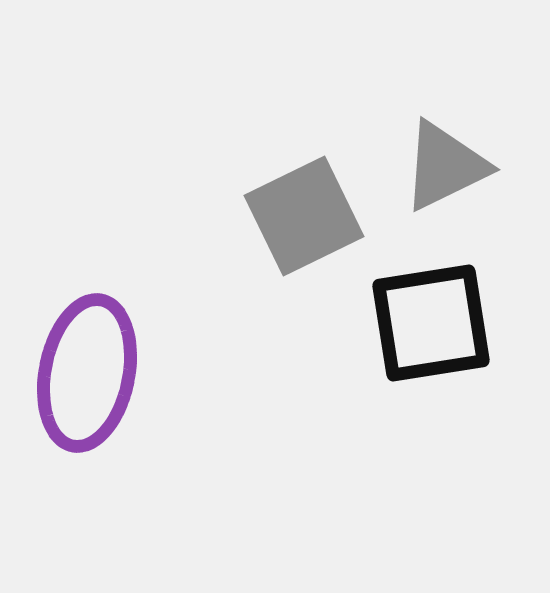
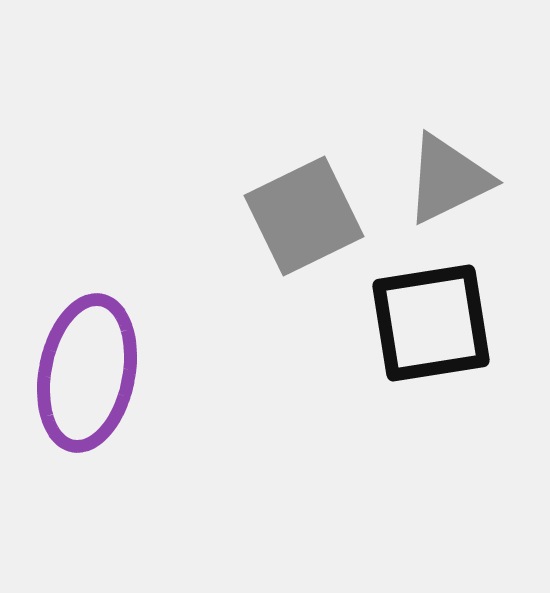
gray triangle: moved 3 px right, 13 px down
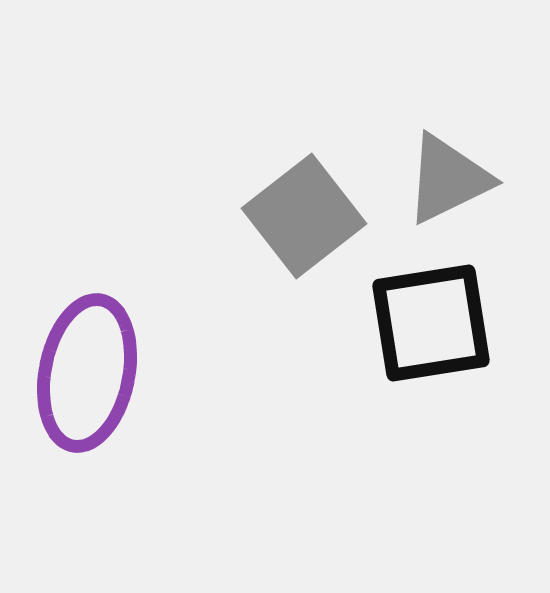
gray square: rotated 12 degrees counterclockwise
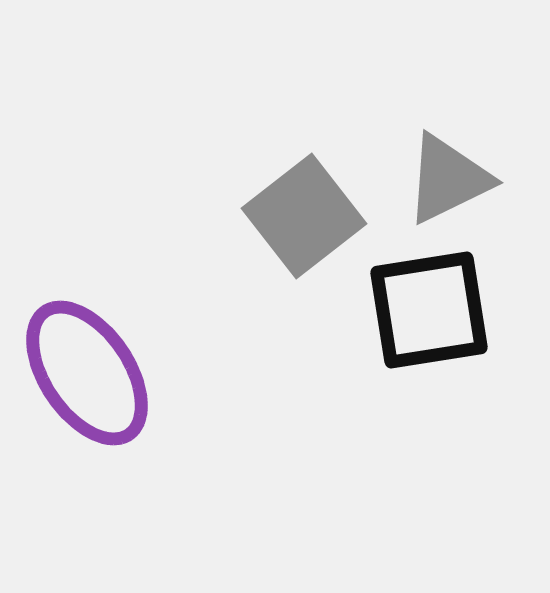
black square: moved 2 px left, 13 px up
purple ellipse: rotated 45 degrees counterclockwise
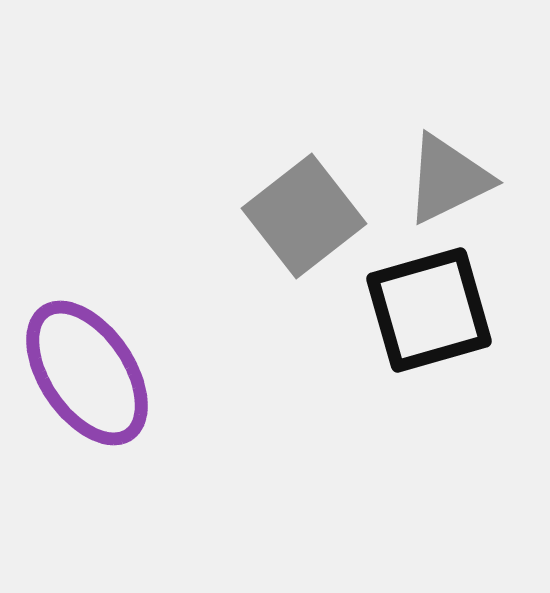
black square: rotated 7 degrees counterclockwise
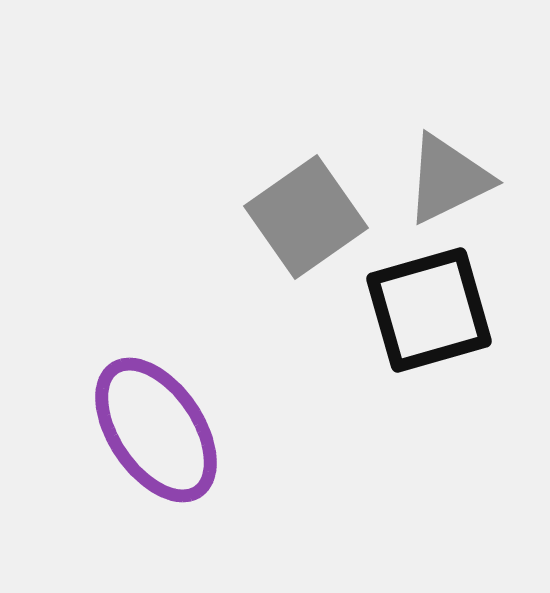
gray square: moved 2 px right, 1 px down; rotated 3 degrees clockwise
purple ellipse: moved 69 px right, 57 px down
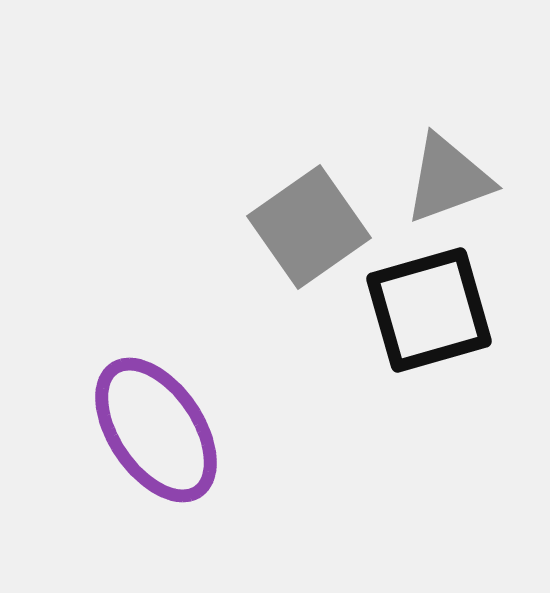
gray triangle: rotated 6 degrees clockwise
gray square: moved 3 px right, 10 px down
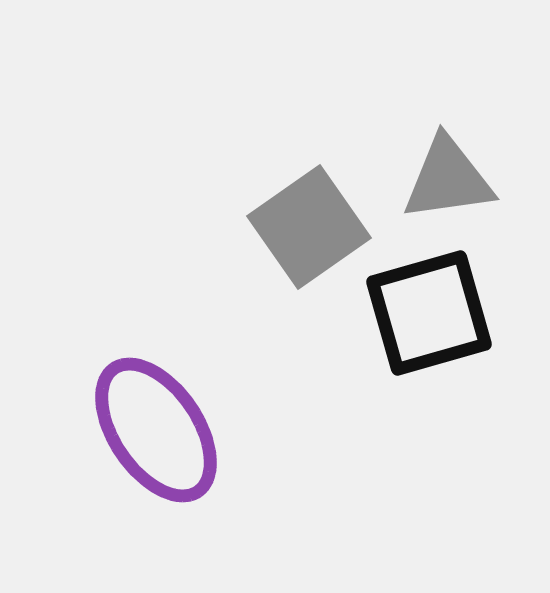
gray triangle: rotated 12 degrees clockwise
black square: moved 3 px down
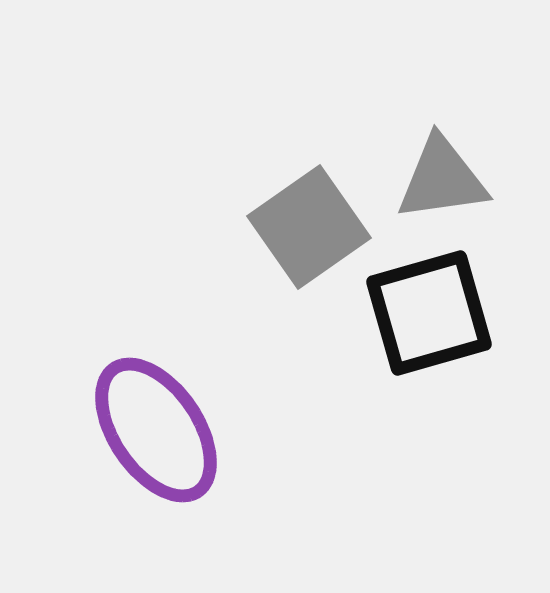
gray triangle: moved 6 px left
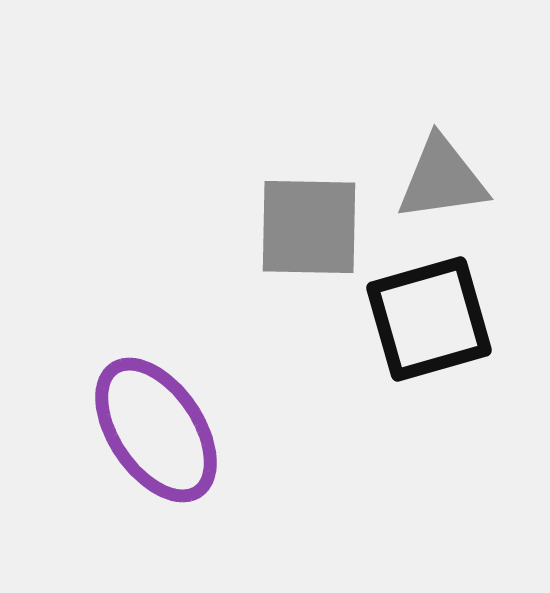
gray square: rotated 36 degrees clockwise
black square: moved 6 px down
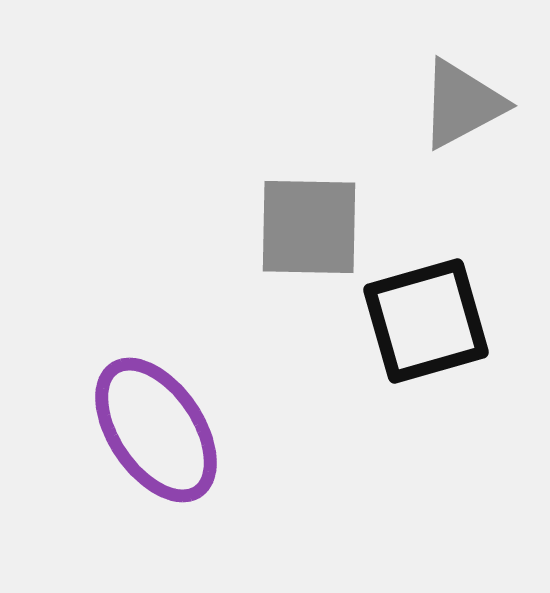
gray triangle: moved 20 px right, 75 px up; rotated 20 degrees counterclockwise
black square: moved 3 px left, 2 px down
